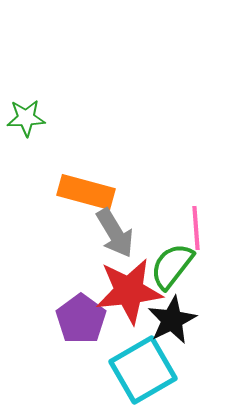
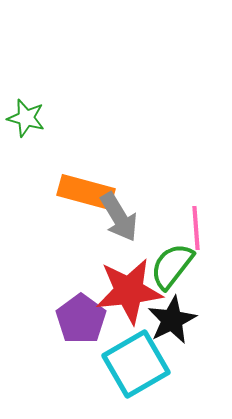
green star: rotated 18 degrees clockwise
gray arrow: moved 4 px right, 16 px up
cyan square: moved 7 px left, 6 px up
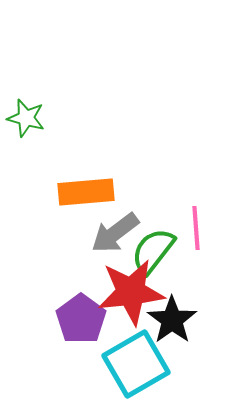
orange rectangle: rotated 20 degrees counterclockwise
gray arrow: moved 4 px left, 16 px down; rotated 84 degrees clockwise
green semicircle: moved 19 px left, 15 px up
red star: moved 2 px right, 1 px down
black star: rotated 9 degrees counterclockwise
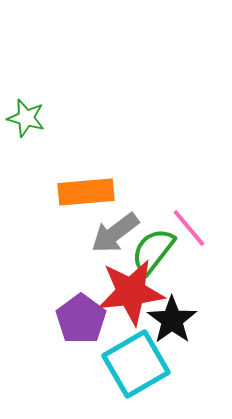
pink line: moved 7 px left; rotated 36 degrees counterclockwise
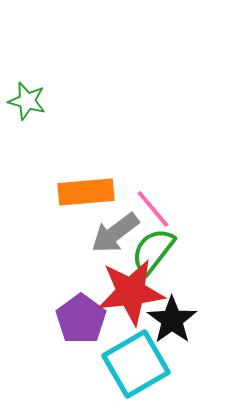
green star: moved 1 px right, 17 px up
pink line: moved 36 px left, 19 px up
